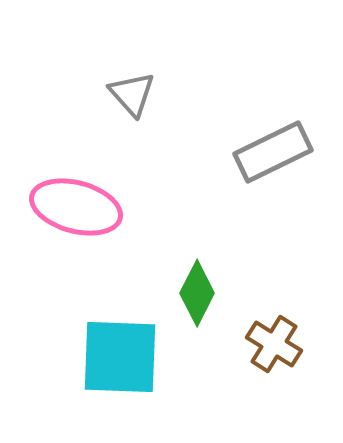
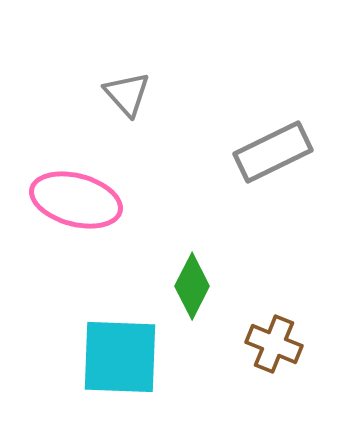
gray triangle: moved 5 px left
pink ellipse: moved 7 px up
green diamond: moved 5 px left, 7 px up
brown cross: rotated 10 degrees counterclockwise
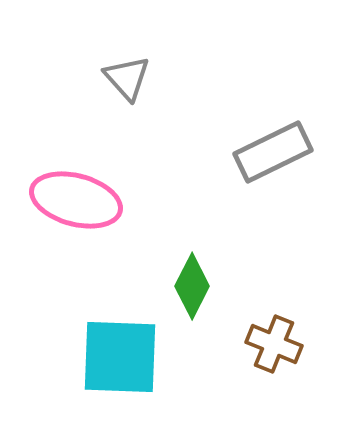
gray triangle: moved 16 px up
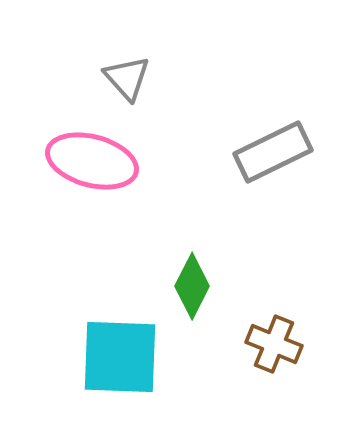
pink ellipse: moved 16 px right, 39 px up
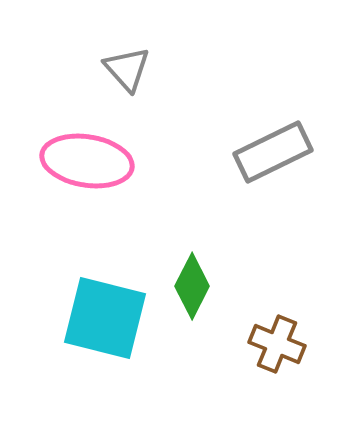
gray triangle: moved 9 px up
pink ellipse: moved 5 px left; rotated 6 degrees counterclockwise
brown cross: moved 3 px right
cyan square: moved 15 px left, 39 px up; rotated 12 degrees clockwise
